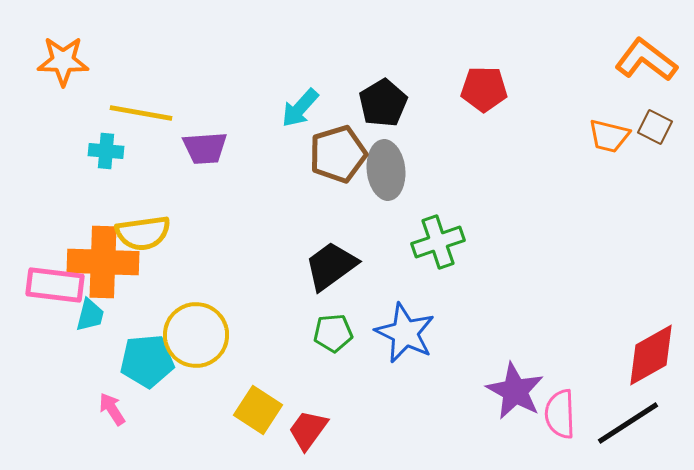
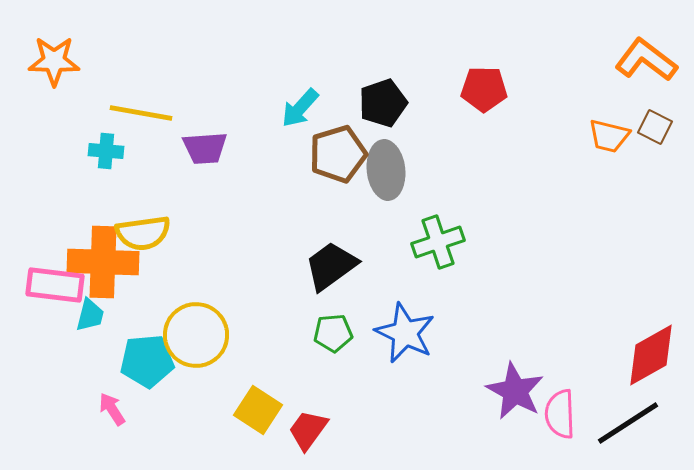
orange star: moved 9 px left
black pentagon: rotated 12 degrees clockwise
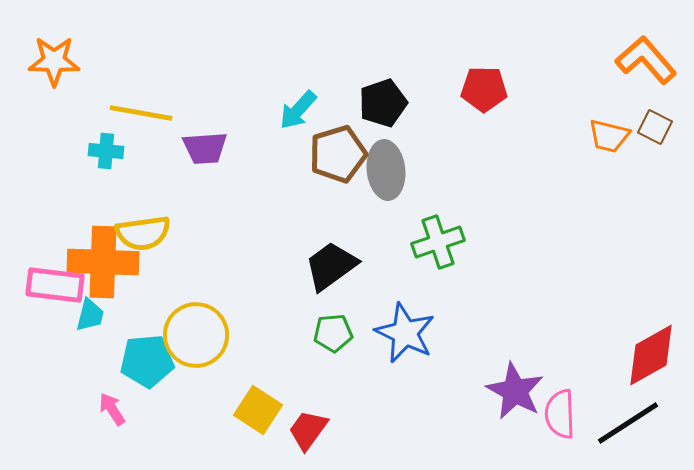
orange L-shape: rotated 12 degrees clockwise
cyan arrow: moved 2 px left, 2 px down
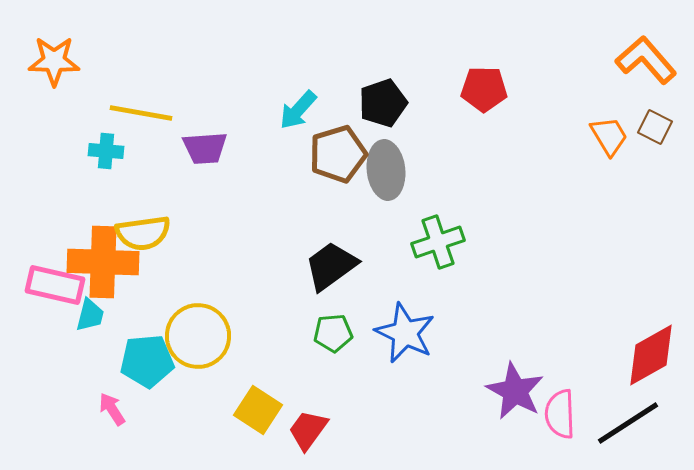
orange trapezoid: rotated 135 degrees counterclockwise
pink rectangle: rotated 6 degrees clockwise
yellow circle: moved 2 px right, 1 px down
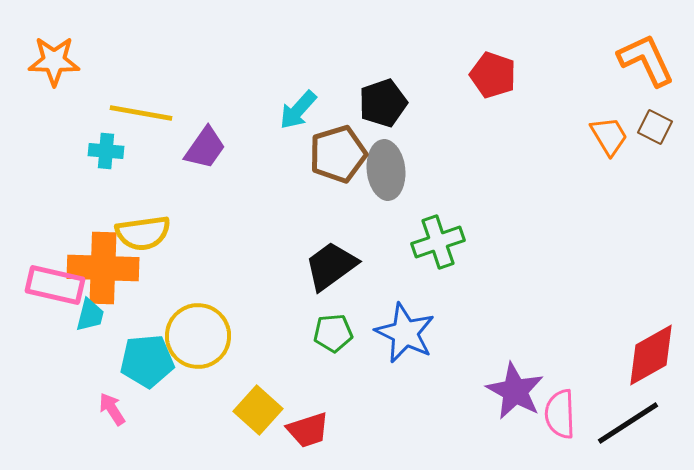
orange L-shape: rotated 16 degrees clockwise
red pentagon: moved 9 px right, 14 px up; rotated 18 degrees clockwise
purple trapezoid: rotated 51 degrees counterclockwise
orange cross: moved 6 px down
yellow square: rotated 9 degrees clockwise
red trapezoid: rotated 144 degrees counterclockwise
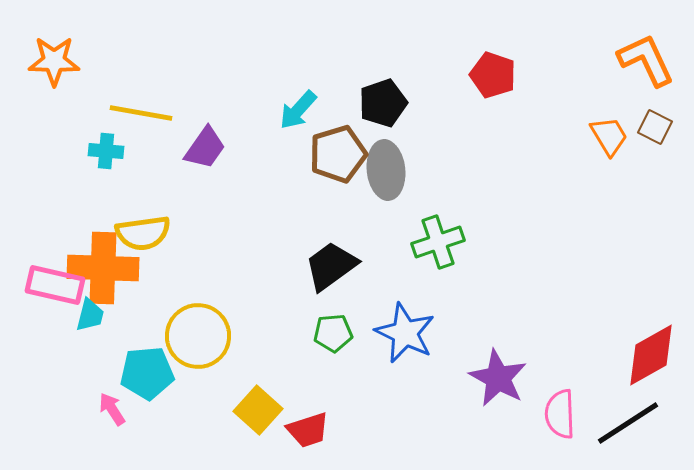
cyan pentagon: moved 12 px down
purple star: moved 17 px left, 13 px up
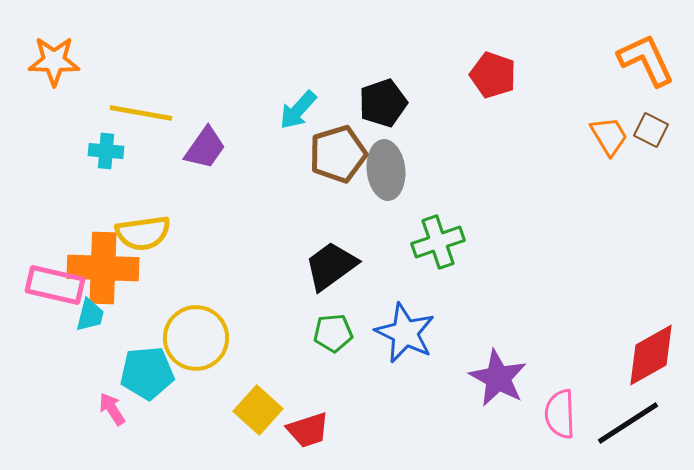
brown square: moved 4 px left, 3 px down
yellow circle: moved 2 px left, 2 px down
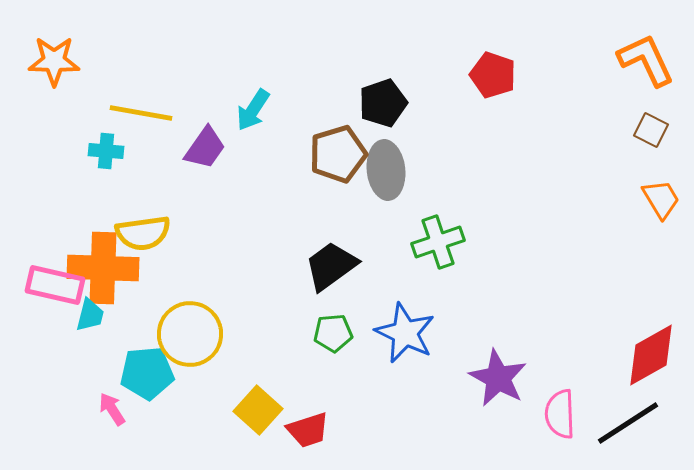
cyan arrow: moved 45 px left; rotated 9 degrees counterclockwise
orange trapezoid: moved 52 px right, 63 px down
yellow circle: moved 6 px left, 4 px up
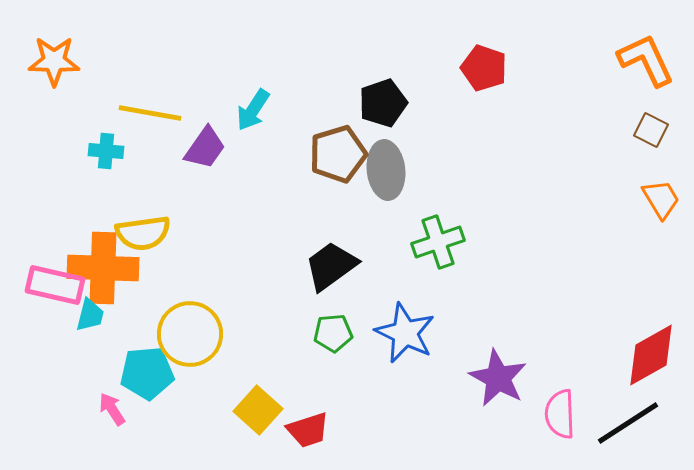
red pentagon: moved 9 px left, 7 px up
yellow line: moved 9 px right
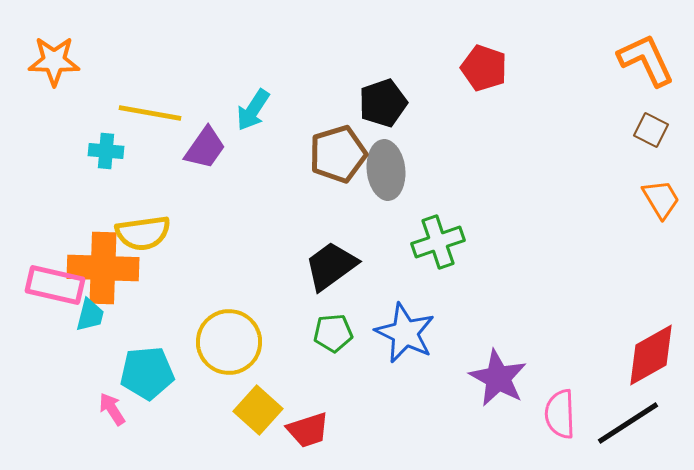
yellow circle: moved 39 px right, 8 px down
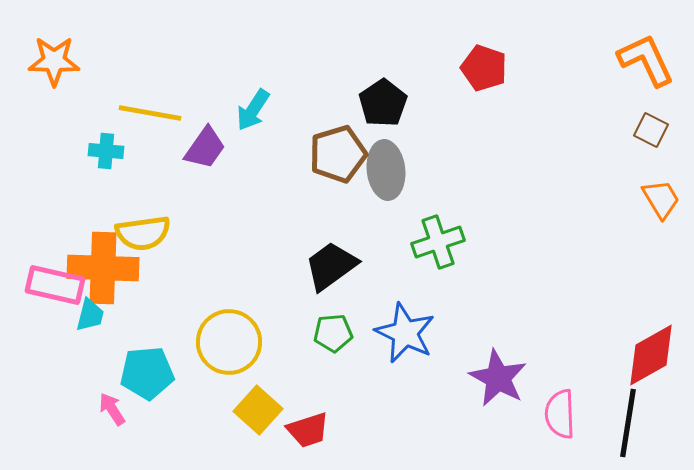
black pentagon: rotated 15 degrees counterclockwise
black line: rotated 48 degrees counterclockwise
